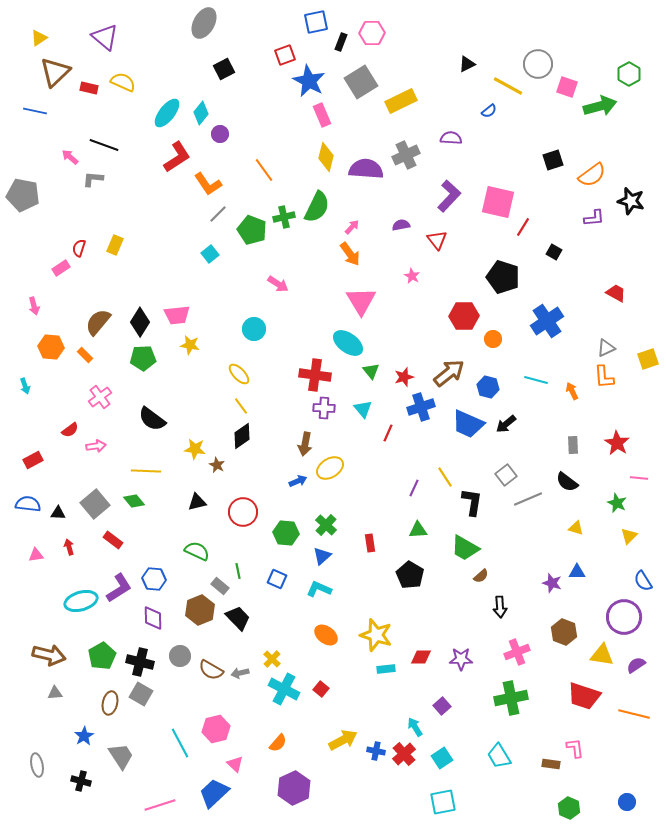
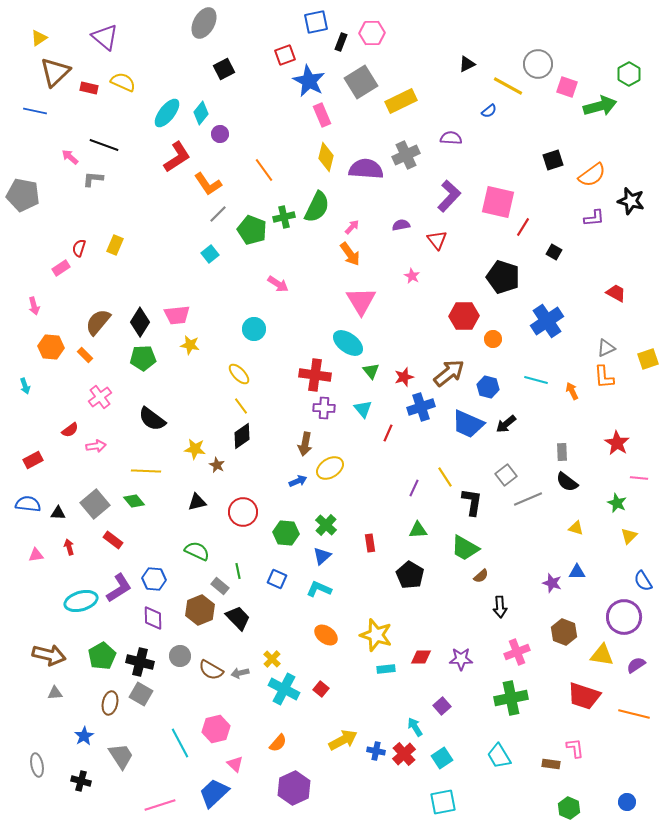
gray rectangle at (573, 445): moved 11 px left, 7 px down
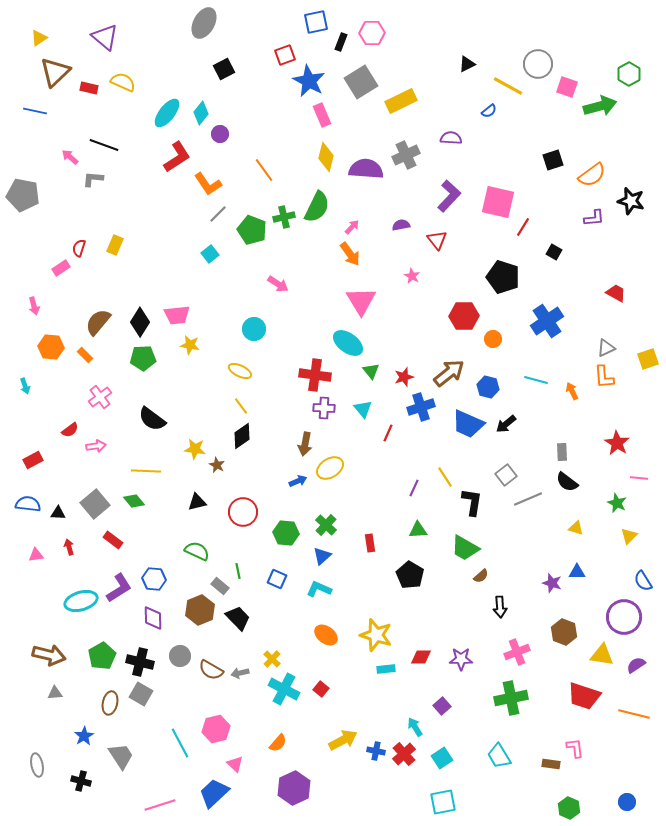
yellow ellipse at (239, 374): moved 1 px right, 3 px up; rotated 20 degrees counterclockwise
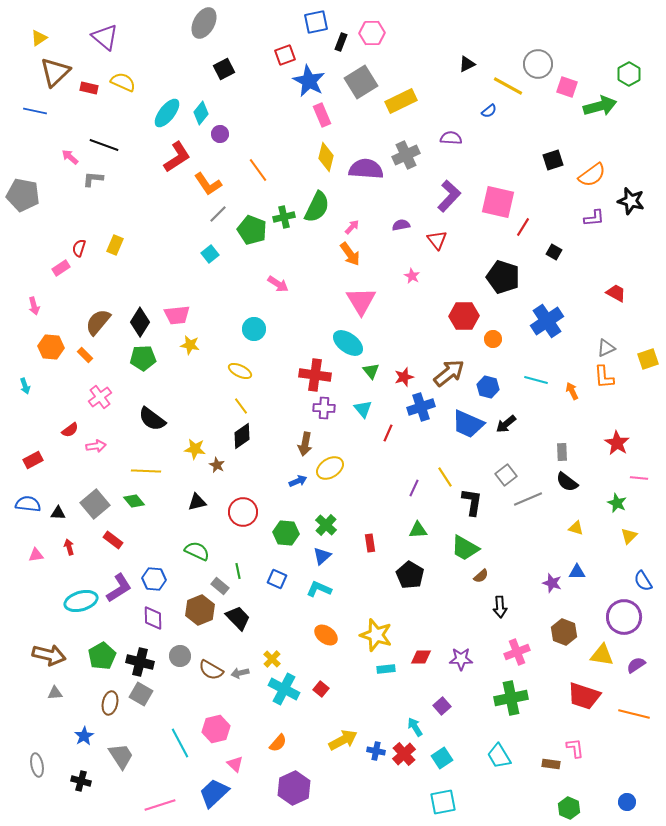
orange line at (264, 170): moved 6 px left
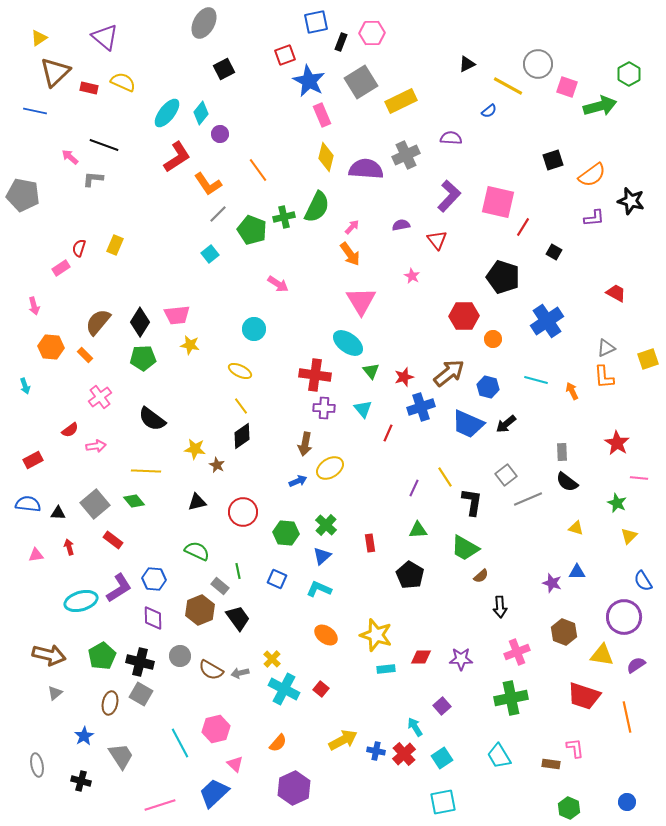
black trapezoid at (238, 618): rotated 8 degrees clockwise
gray triangle at (55, 693): rotated 35 degrees counterclockwise
orange line at (634, 714): moved 7 px left, 3 px down; rotated 64 degrees clockwise
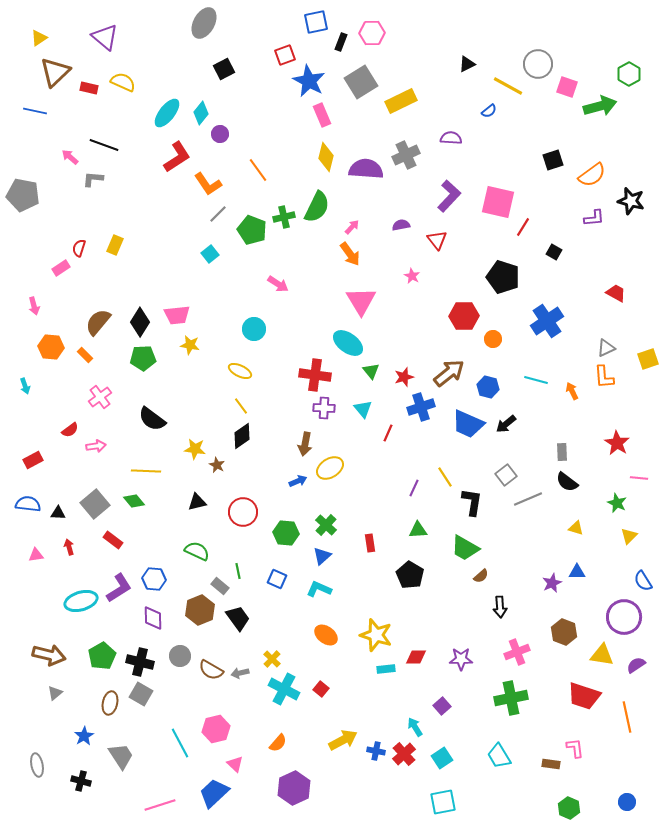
purple star at (552, 583): rotated 30 degrees clockwise
red diamond at (421, 657): moved 5 px left
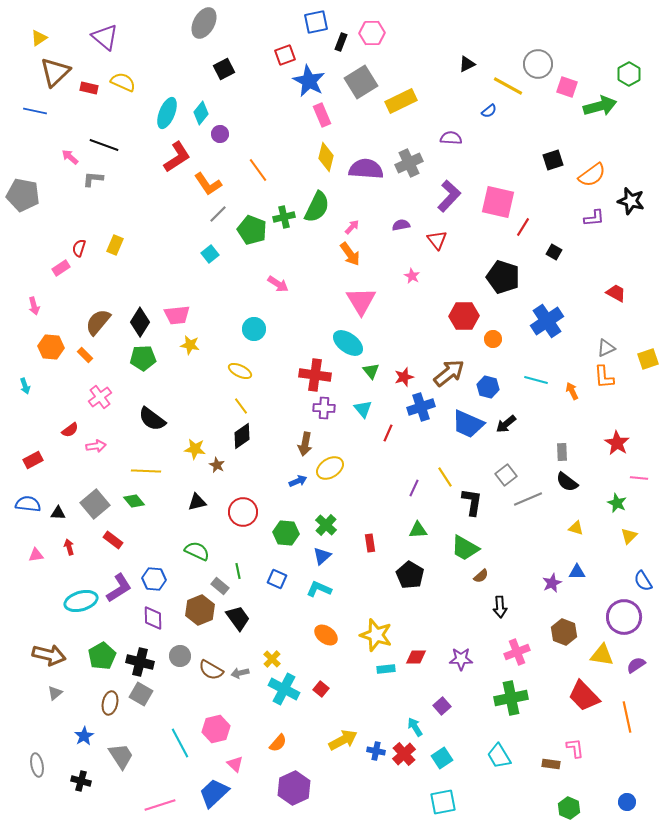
cyan ellipse at (167, 113): rotated 16 degrees counterclockwise
gray cross at (406, 155): moved 3 px right, 8 px down
red trapezoid at (584, 696): rotated 28 degrees clockwise
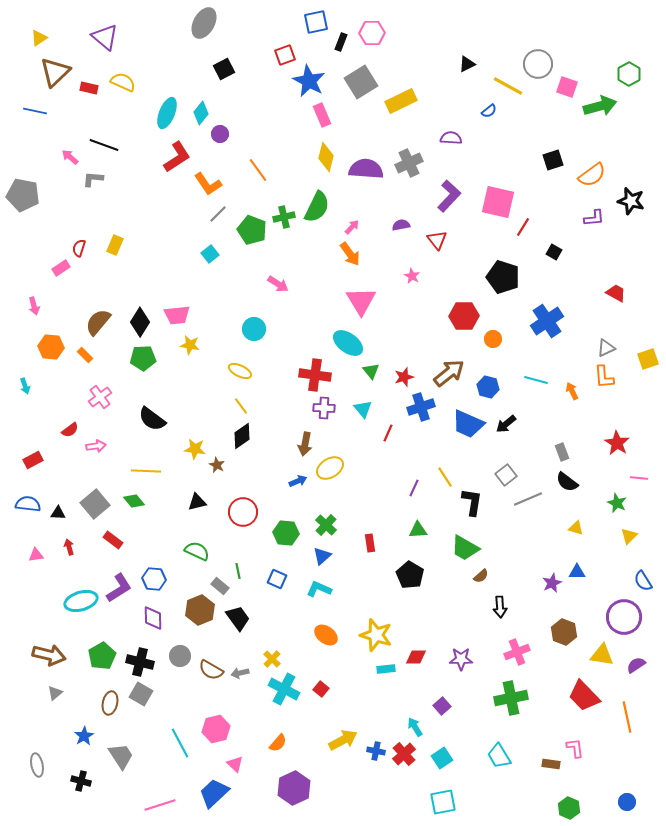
gray rectangle at (562, 452): rotated 18 degrees counterclockwise
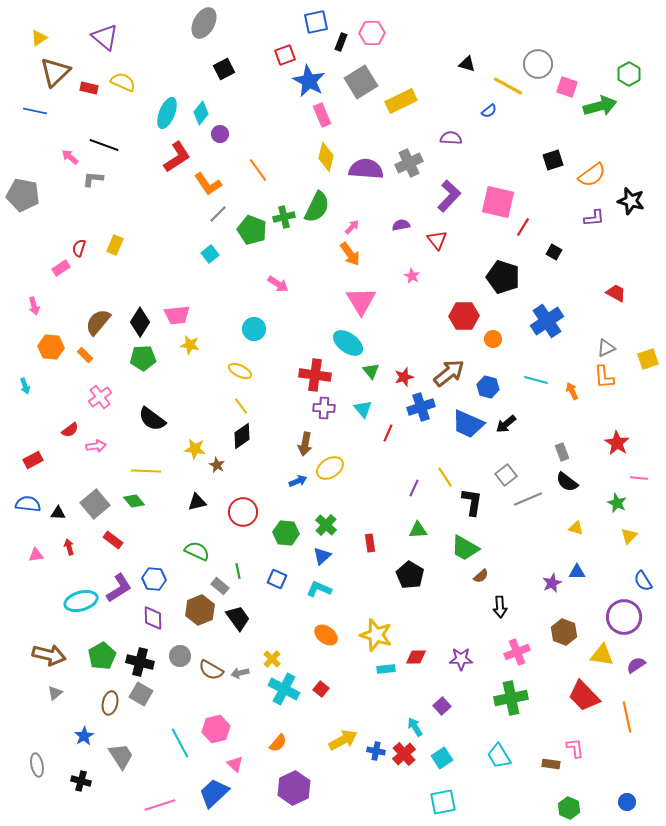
black triangle at (467, 64): rotated 42 degrees clockwise
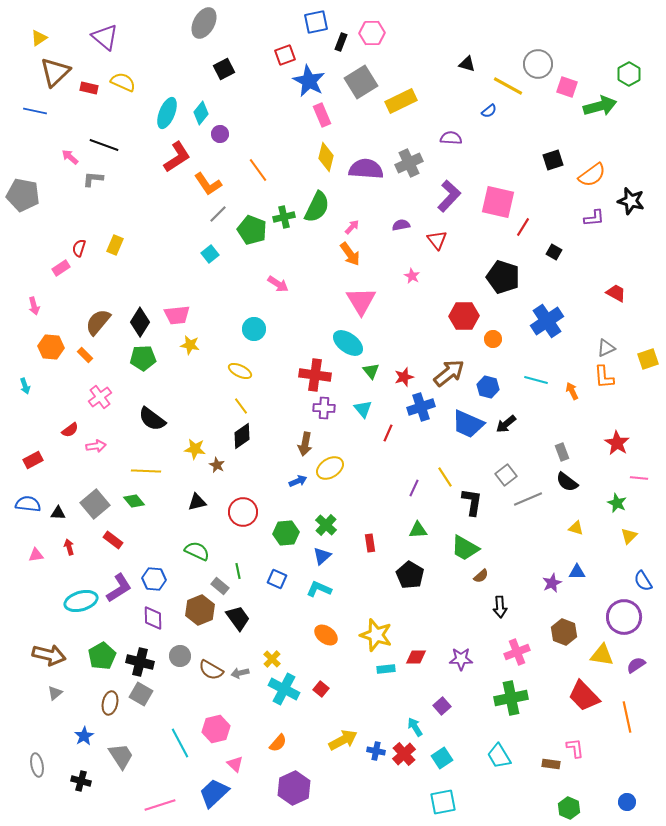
green hexagon at (286, 533): rotated 10 degrees counterclockwise
